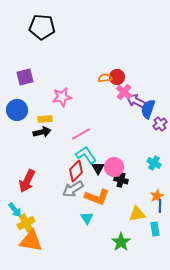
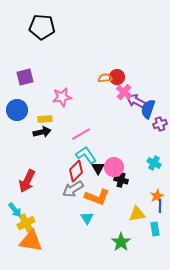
purple cross: rotated 16 degrees clockwise
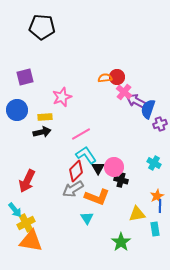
pink star: rotated 12 degrees counterclockwise
yellow rectangle: moved 2 px up
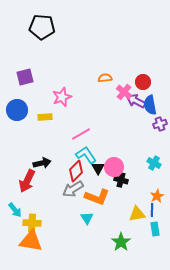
red circle: moved 26 px right, 5 px down
blue semicircle: moved 2 px right, 4 px up; rotated 30 degrees counterclockwise
black arrow: moved 31 px down
blue line: moved 8 px left, 4 px down
yellow cross: moved 6 px right; rotated 30 degrees clockwise
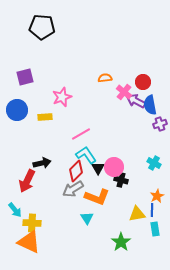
orange triangle: moved 2 px left, 1 px down; rotated 15 degrees clockwise
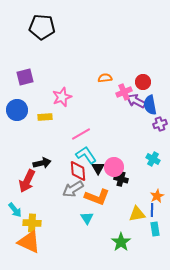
pink cross: rotated 28 degrees clockwise
cyan cross: moved 1 px left, 4 px up
red diamond: moved 2 px right; rotated 50 degrees counterclockwise
black cross: moved 1 px up
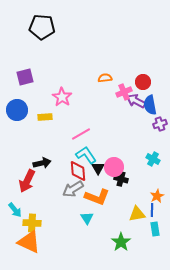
pink star: rotated 18 degrees counterclockwise
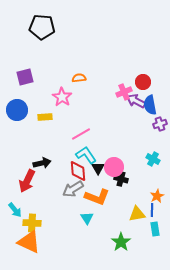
orange semicircle: moved 26 px left
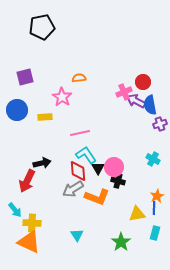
black pentagon: rotated 15 degrees counterclockwise
pink line: moved 1 px left, 1 px up; rotated 18 degrees clockwise
black cross: moved 3 px left, 2 px down
blue line: moved 2 px right, 2 px up
cyan triangle: moved 10 px left, 17 px down
cyan rectangle: moved 4 px down; rotated 24 degrees clockwise
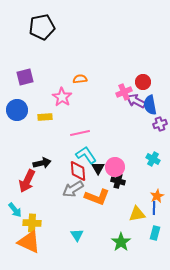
orange semicircle: moved 1 px right, 1 px down
pink circle: moved 1 px right
